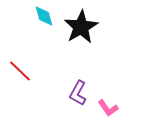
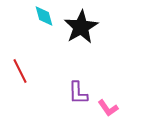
red line: rotated 20 degrees clockwise
purple L-shape: rotated 30 degrees counterclockwise
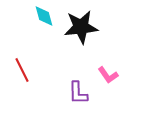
black star: rotated 24 degrees clockwise
red line: moved 2 px right, 1 px up
pink L-shape: moved 33 px up
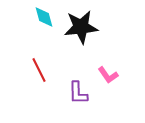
cyan diamond: moved 1 px down
red line: moved 17 px right
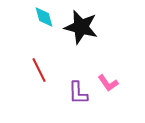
black star: rotated 20 degrees clockwise
pink L-shape: moved 8 px down
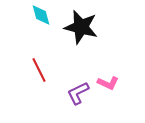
cyan diamond: moved 3 px left, 2 px up
pink L-shape: rotated 30 degrees counterclockwise
purple L-shape: rotated 65 degrees clockwise
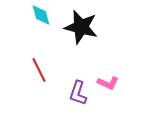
purple L-shape: rotated 45 degrees counterclockwise
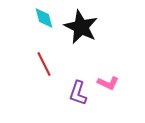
cyan diamond: moved 3 px right, 3 px down
black star: rotated 12 degrees clockwise
red line: moved 5 px right, 6 px up
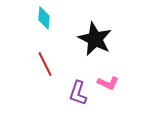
cyan diamond: rotated 20 degrees clockwise
black star: moved 14 px right, 12 px down
red line: moved 1 px right
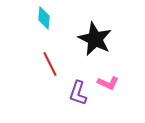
red line: moved 5 px right
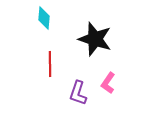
black star: rotated 8 degrees counterclockwise
red line: rotated 25 degrees clockwise
pink L-shape: rotated 100 degrees clockwise
